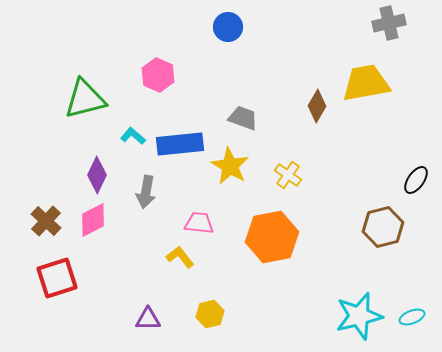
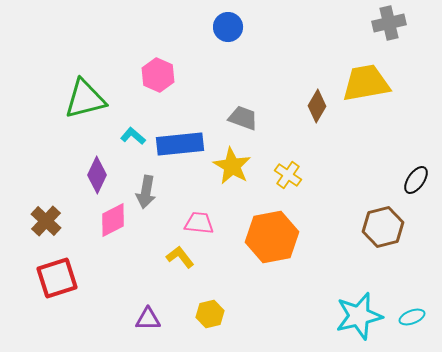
yellow star: moved 2 px right
pink diamond: moved 20 px right
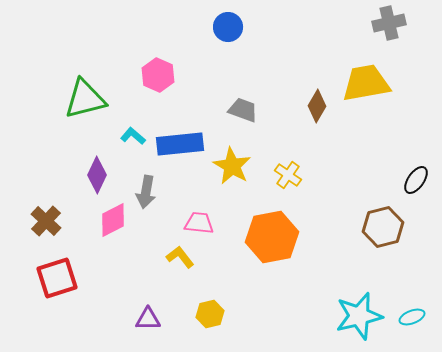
gray trapezoid: moved 8 px up
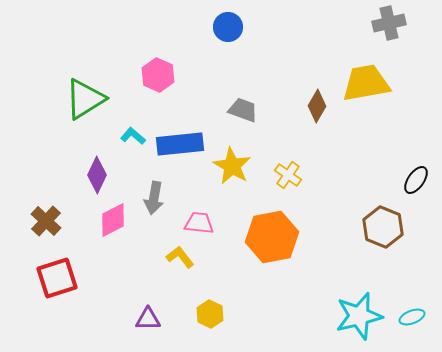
green triangle: rotated 18 degrees counterclockwise
gray arrow: moved 8 px right, 6 px down
brown hexagon: rotated 24 degrees counterclockwise
yellow hexagon: rotated 20 degrees counterclockwise
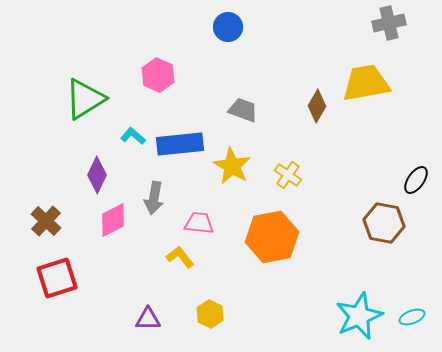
brown hexagon: moved 1 px right, 4 px up; rotated 12 degrees counterclockwise
cyan star: rotated 9 degrees counterclockwise
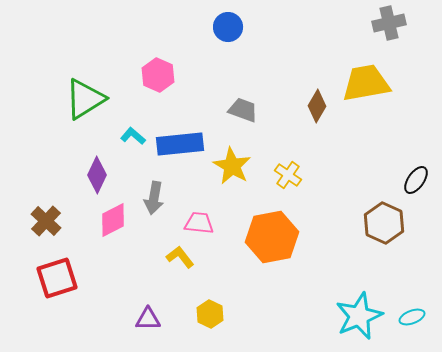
brown hexagon: rotated 15 degrees clockwise
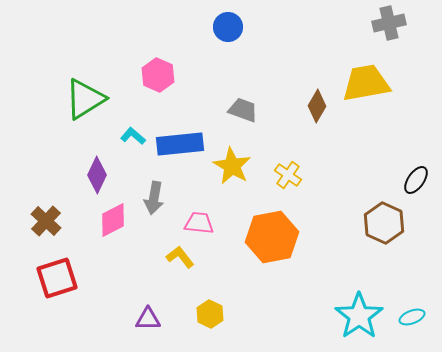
cyan star: rotated 12 degrees counterclockwise
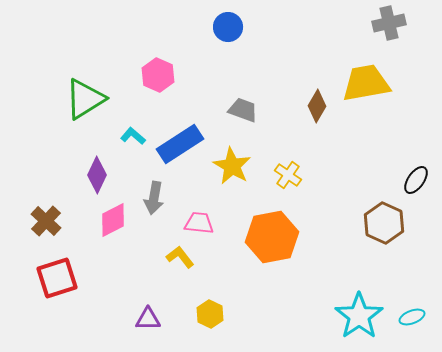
blue rectangle: rotated 27 degrees counterclockwise
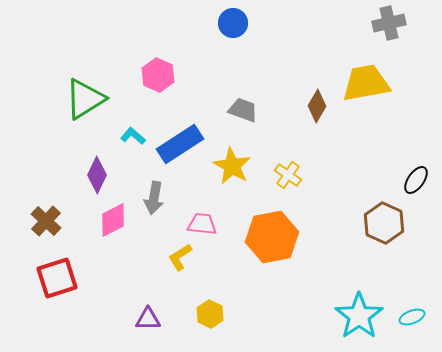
blue circle: moved 5 px right, 4 px up
pink trapezoid: moved 3 px right, 1 px down
yellow L-shape: rotated 84 degrees counterclockwise
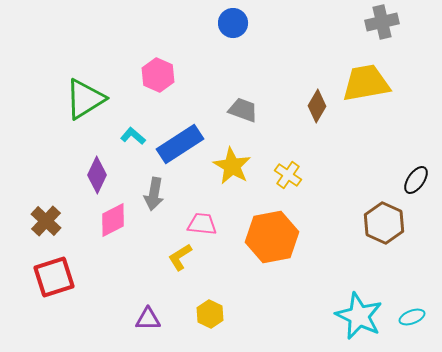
gray cross: moved 7 px left, 1 px up
gray arrow: moved 4 px up
red square: moved 3 px left, 1 px up
cyan star: rotated 12 degrees counterclockwise
